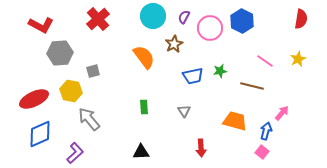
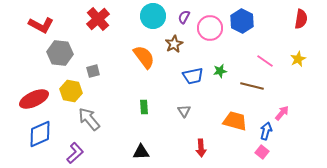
gray hexagon: rotated 10 degrees clockwise
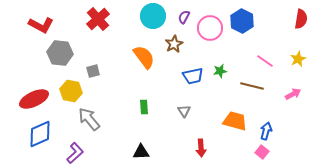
pink arrow: moved 11 px right, 19 px up; rotated 21 degrees clockwise
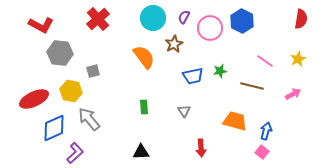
cyan circle: moved 2 px down
blue diamond: moved 14 px right, 6 px up
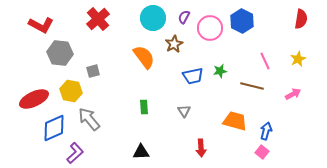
pink line: rotated 30 degrees clockwise
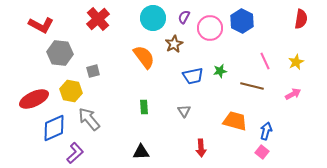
yellow star: moved 2 px left, 3 px down
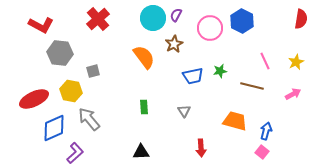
purple semicircle: moved 8 px left, 2 px up
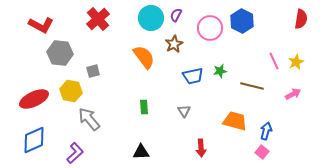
cyan circle: moved 2 px left
pink line: moved 9 px right
blue diamond: moved 20 px left, 12 px down
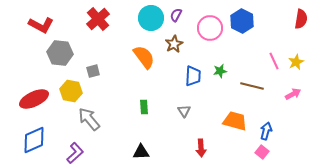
blue trapezoid: rotated 75 degrees counterclockwise
